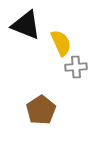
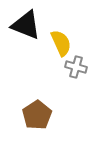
gray cross: rotated 20 degrees clockwise
brown pentagon: moved 4 px left, 5 px down
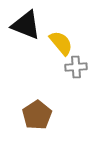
yellow semicircle: rotated 16 degrees counterclockwise
gray cross: rotated 20 degrees counterclockwise
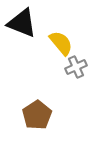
black triangle: moved 4 px left, 2 px up
gray cross: rotated 20 degrees counterclockwise
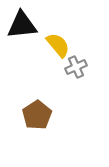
black triangle: moved 2 px down; rotated 28 degrees counterclockwise
yellow semicircle: moved 3 px left, 2 px down
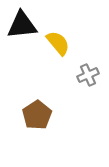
yellow semicircle: moved 2 px up
gray cross: moved 12 px right, 8 px down
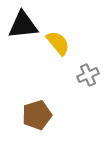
black triangle: moved 1 px right
brown pentagon: rotated 16 degrees clockwise
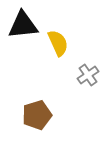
yellow semicircle: rotated 16 degrees clockwise
gray cross: rotated 10 degrees counterclockwise
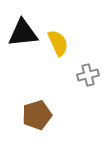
black triangle: moved 8 px down
gray cross: rotated 20 degrees clockwise
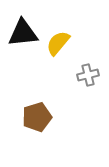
yellow semicircle: rotated 116 degrees counterclockwise
brown pentagon: moved 2 px down
